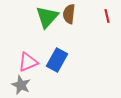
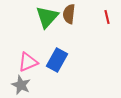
red line: moved 1 px down
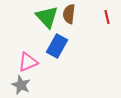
green triangle: rotated 25 degrees counterclockwise
blue rectangle: moved 14 px up
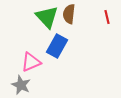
pink triangle: moved 3 px right
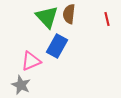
red line: moved 2 px down
pink triangle: moved 1 px up
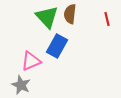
brown semicircle: moved 1 px right
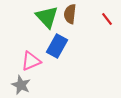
red line: rotated 24 degrees counterclockwise
